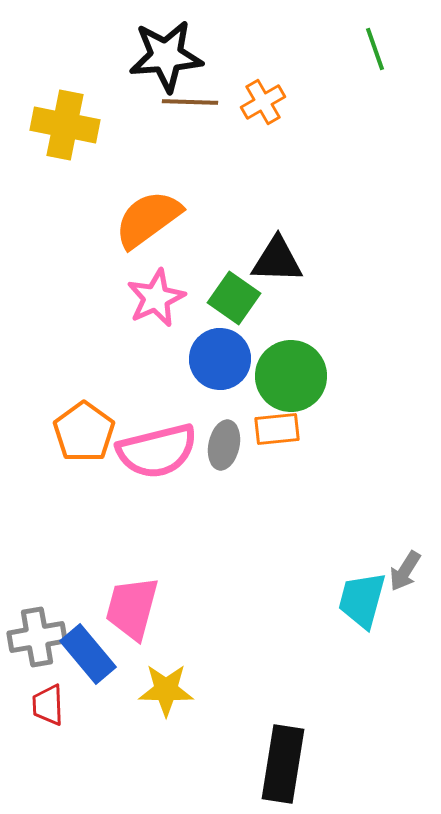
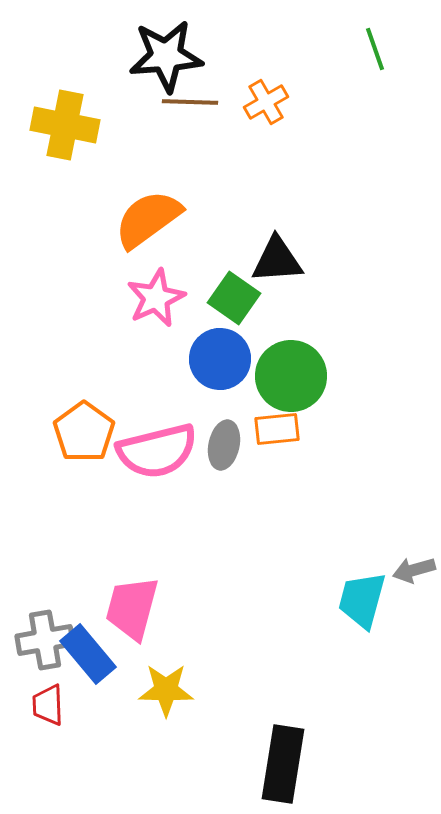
orange cross: moved 3 px right
black triangle: rotated 6 degrees counterclockwise
gray arrow: moved 9 px right, 1 px up; rotated 42 degrees clockwise
gray cross: moved 8 px right, 3 px down
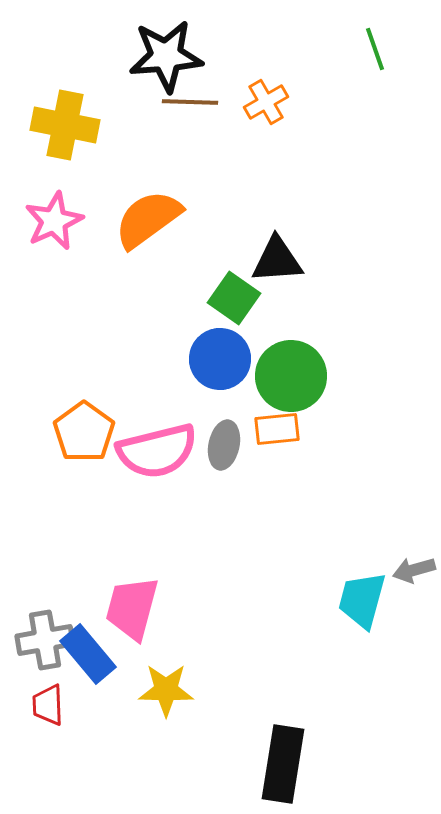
pink star: moved 102 px left, 77 px up
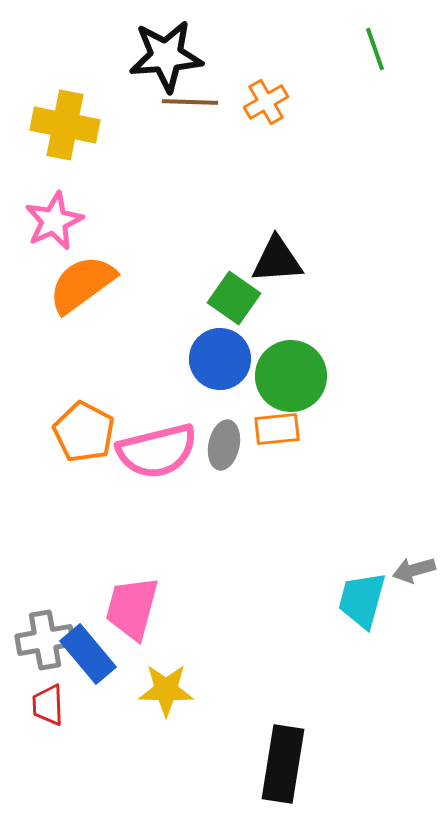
orange semicircle: moved 66 px left, 65 px down
orange pentagon: rotated 8 degrees counterclockwise
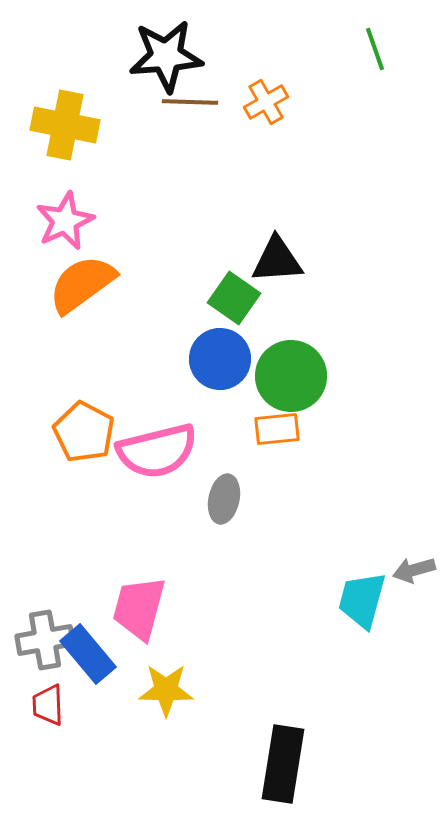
pink star: moved 11 px right
gray ellipse: moved 54 px down
pink trapezoid: moved 7 px right
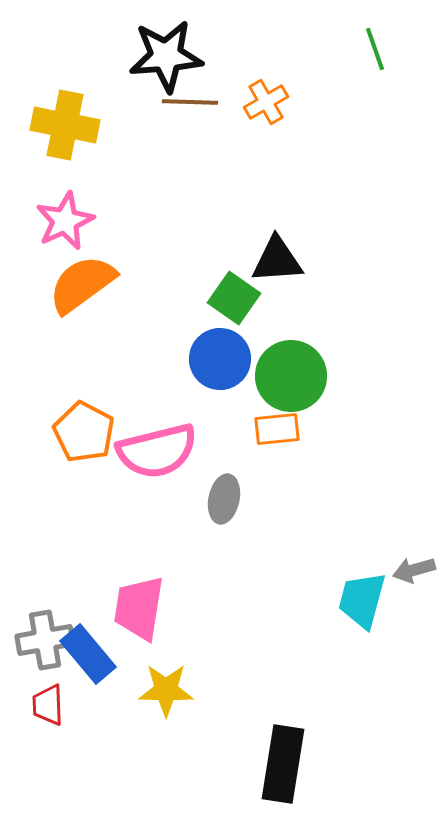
pink trapezoid: rotated 6 degrees counterclockwise
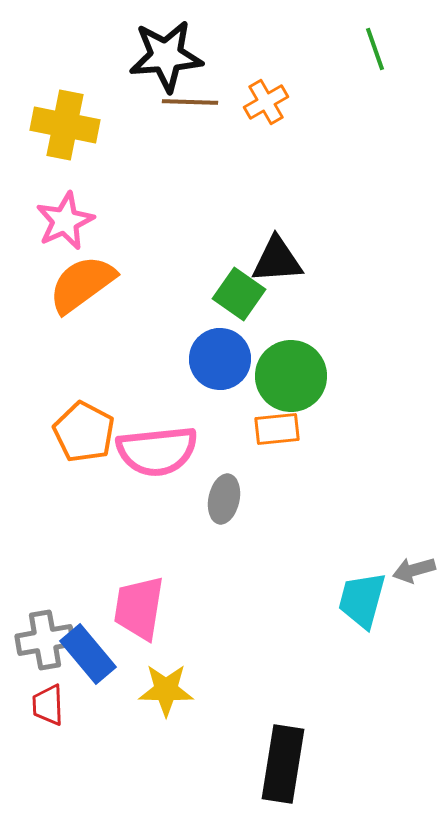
green square: moved 5 px right, 4 px up
pink semicircle: rotated 8 degrees clockwise
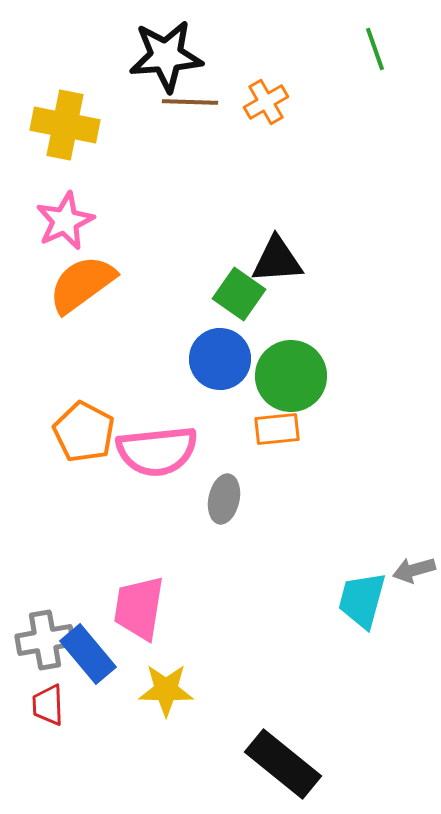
black rectangle: rotated 60 degrees counterclockwise
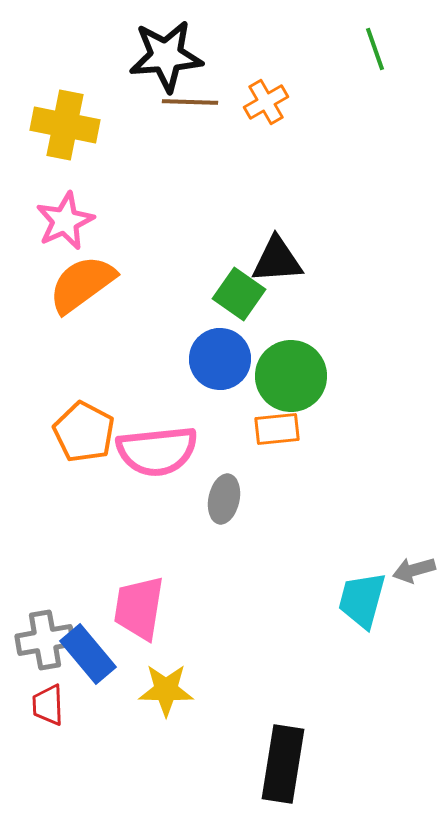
black rectangle: rotated 60 degrees clockwise
